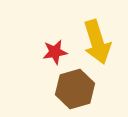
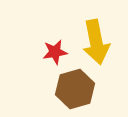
yellow arrow: moved 1 px left; rotated 6 degrees clockwise
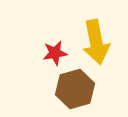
red star: moved 1 px down
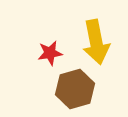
red star: moved 5 px left
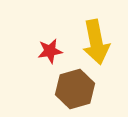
red star: moved 2 px up
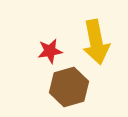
brown hexagon: moved 6 px left, 2 px up
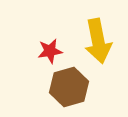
yellow arrow: moved 2 px right, 1 px up
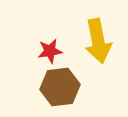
brown hexagon: moved 9 px left; rotated 9 degrees clockwise
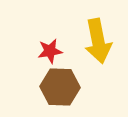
brown hexagon: rotated 9 degrees clockwise
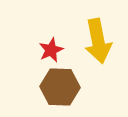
red star: moved 1 px right, 1 px up; rotated 15 degrees counterclockwise
